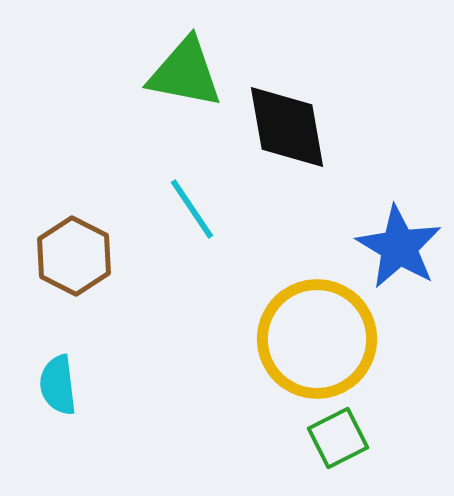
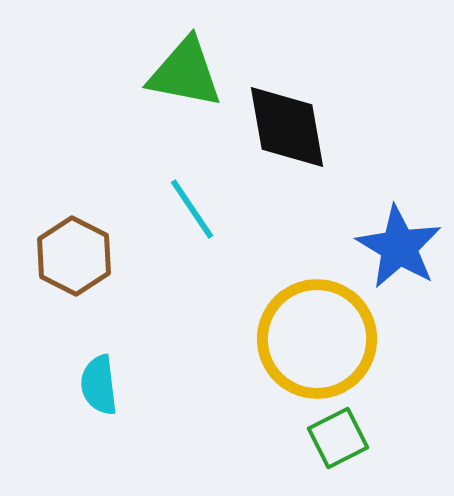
cyan semicircle: moved 41 px right
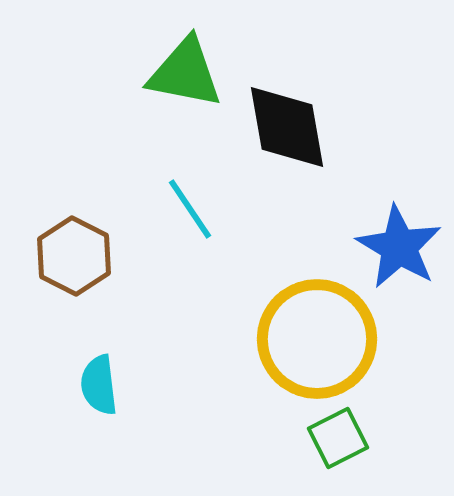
cyan line: moved 2 px left
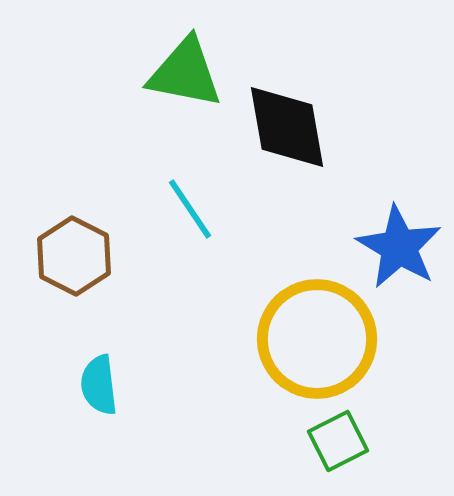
green square: moved 3 px down
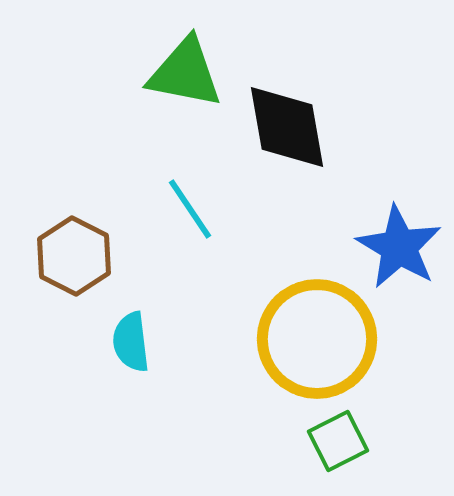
cyan semicircle: moved 32 px right, 43 px up
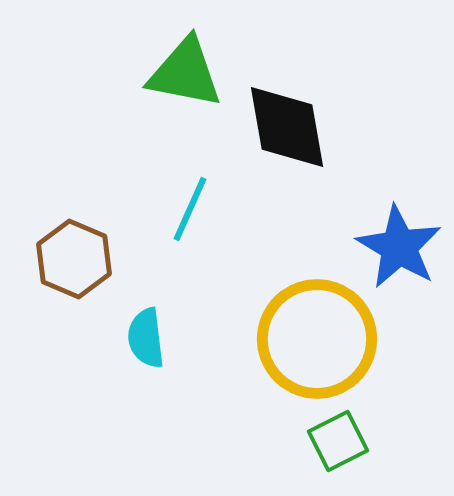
cyan line: rotated 58 degrees clockwise
brown hexagon: moved 3 px down; rotated 4 degrees counterclockwise
cyan semicircle: moved 15 px right, 4 px up
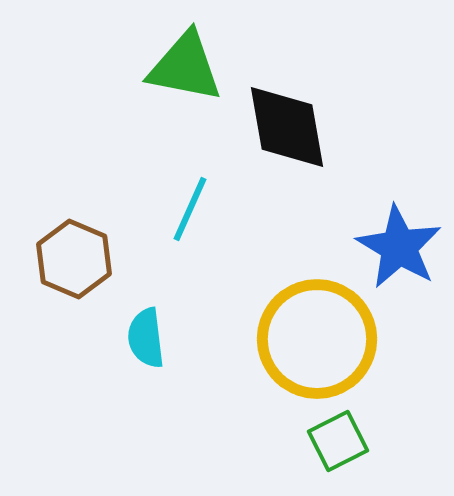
green triangle: moved 6 px up
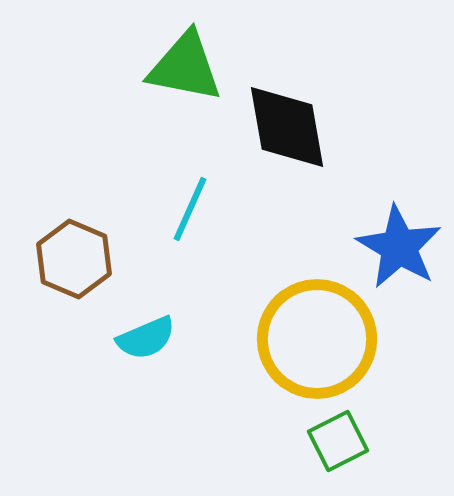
cyan semicircle: rotated 106 degrees counterclockwise
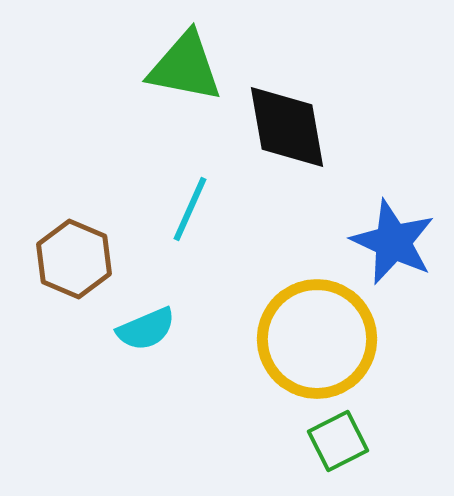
blue star: moved 6 px left, 5 px up; rotated 6 degrees counterclockwise
cyan semicircle: moved 9 px up
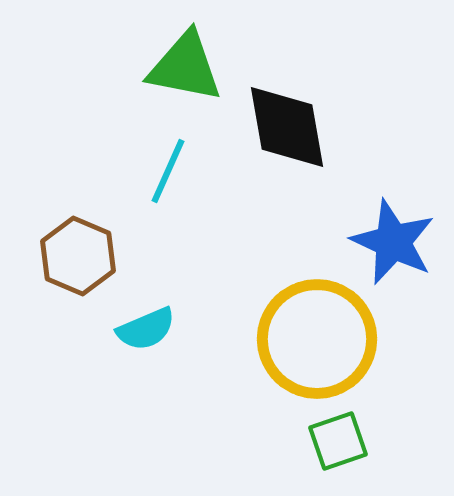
cyan line: moved 22 px left, 38 px up
brown hexagon: moved 4 px right, 3 px up
green square: rotated 8 degrees clockwise
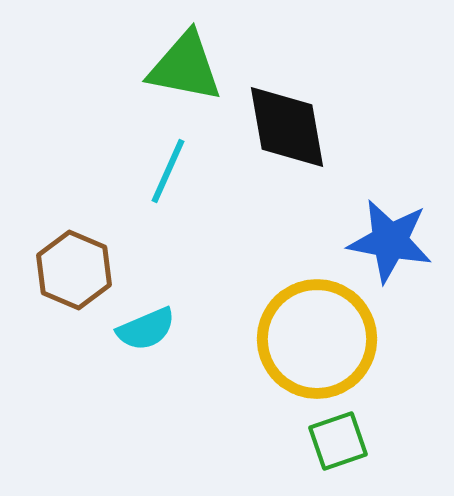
blue star: moved 3 px left, 1 px up; rotated 14 degrees counterclockwise
brown hexagon: moved 4 px left, 14 px down
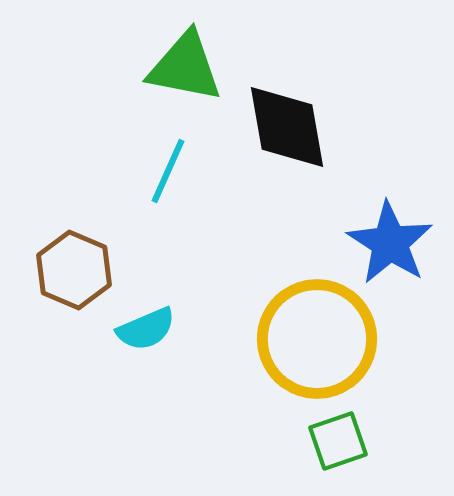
blue star: moved 2 px down; rotated 22 degrees clockwise
